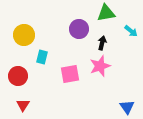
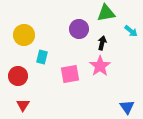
pink star: rotated 15 degrees counterclockwise
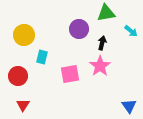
blue triangle: moved 2 px right, 1 px up
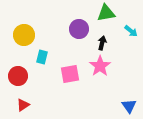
red triangle: rotated 24 degrees clockwise
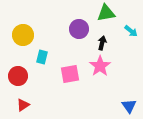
yellow circle: moved 1 px left
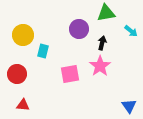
cyan rectangle: moved 1 px right, 6 px up
red circle: moved 1 px left, 2 px up
red triangle: rotated 40 degrees clockwise
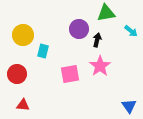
black arrow: moved 5 px left, 3 px up
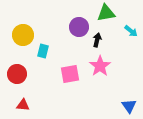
purple circle: moved 2 px up
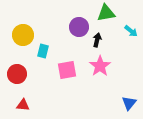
pink square: moved 3 px left, 4 px up
blue triangle: moved 3 px up; rotated 14 degrees clockwise
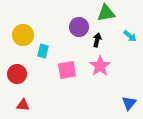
cyan arrow: moved 1 px left, 5 px down
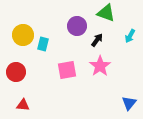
green triangle: rotated 30 degrees clockwise
purple circle: moved 2 px left, 1 px up
cyan arrow: rotated 80 degrees clockwise
black arrow: rotated 24 degrees clockwise
cyan rectangle: moved 7 px up
red circle: moved 1 px left, 2 px up
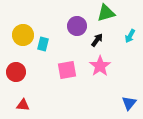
green triangle: rotated 36 degrees counterclockwise
